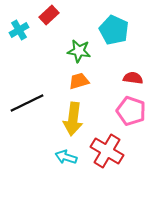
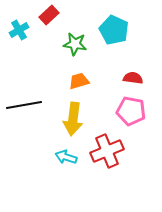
green star: moved 4 px left, 7 px up
black line: moved 3 px left, 2 px down; rotated 16 degrees clockwise
pink pentagon: rotated 8 degrees counterclockwise
red cross: rotated 36 degrees clockwise
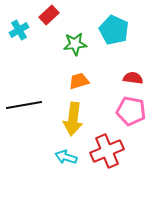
green star: rotated 15 degrees counterclockwise
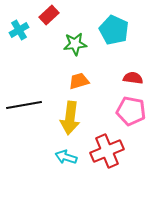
yellow arrow: moved 3 px left, 1 px up
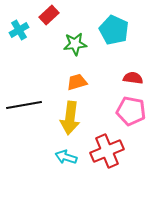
orange trapezoid: moved 2 px left, 1 px down
